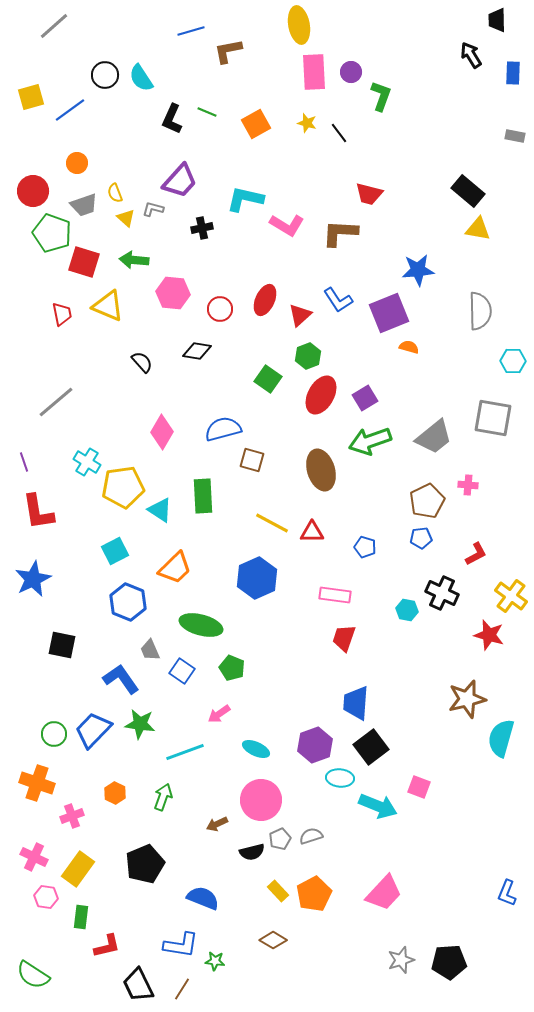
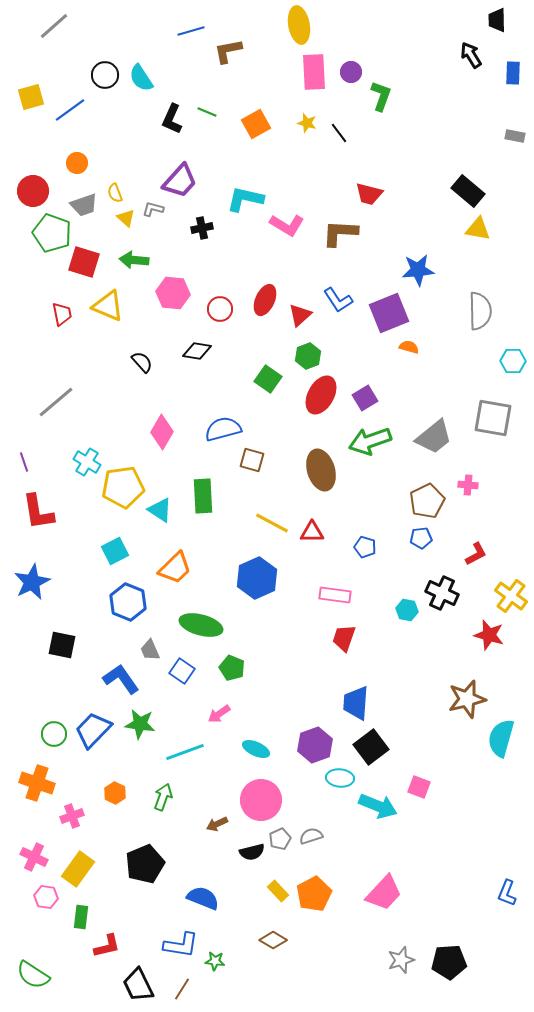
blue star at (33, 579): moved 1 px left, 3 px down
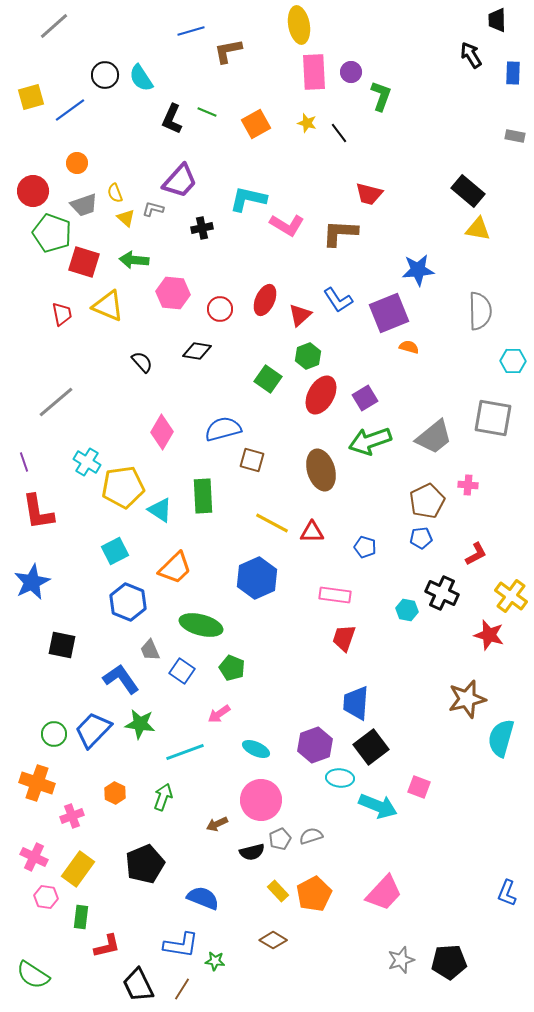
cyan L-shape at (245, 199): moved 3 px right
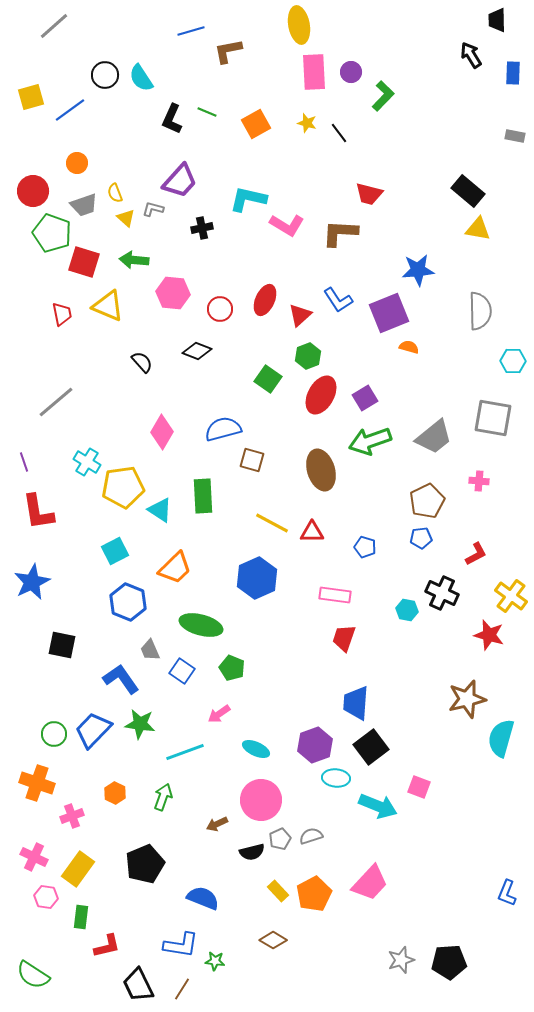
green L-shape at (381, 96): moved 2 px right; rotated 24 degrees clockwise
black diamond at (197, 351): rotated 12 degrees clockwise
pink cross at (468, 485): moved 11 px right, 4 px up
cyan ellipse at (340, 778): moved 4 px left
pink trapezoid at (384, 893): moved 14 px left, 10 px up
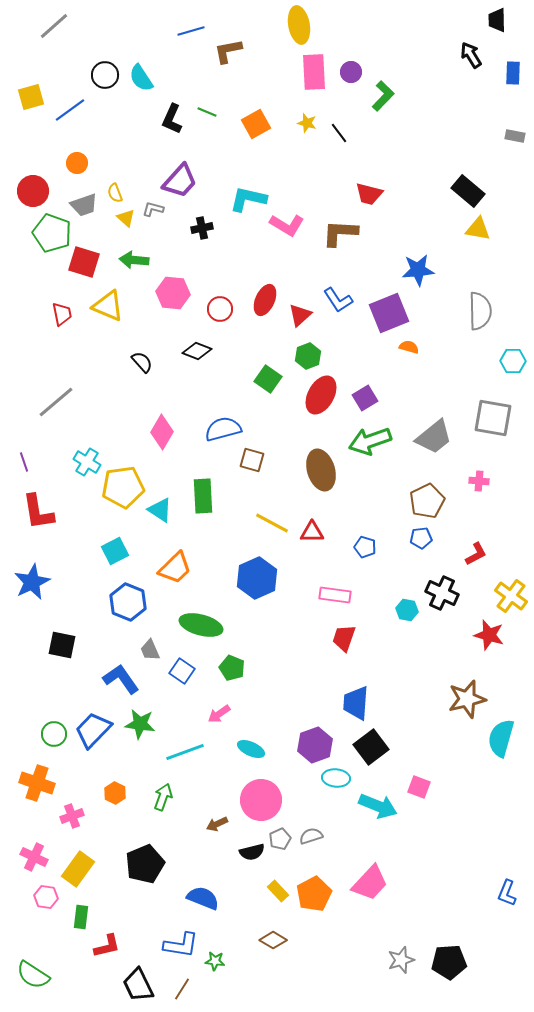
cyan ellipse at (256, 749): moved 5 px left
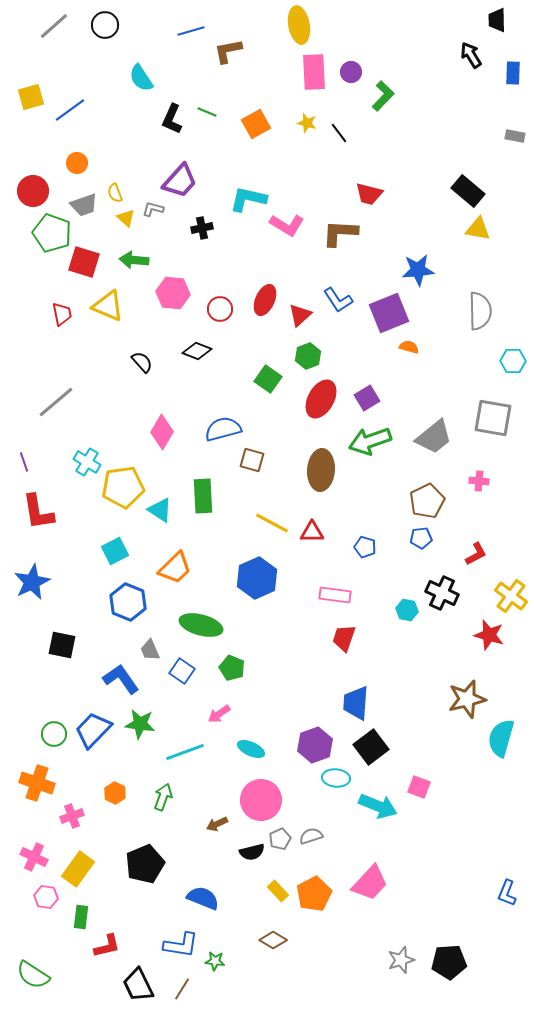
black circle at (105, 75): moved 50 px up
red ellipse at (321, 395): moved 4 px down
purple square at (365, 398): moved 2 px right
brown ellipse at (321, 470): rotated 21 degrees clockwise
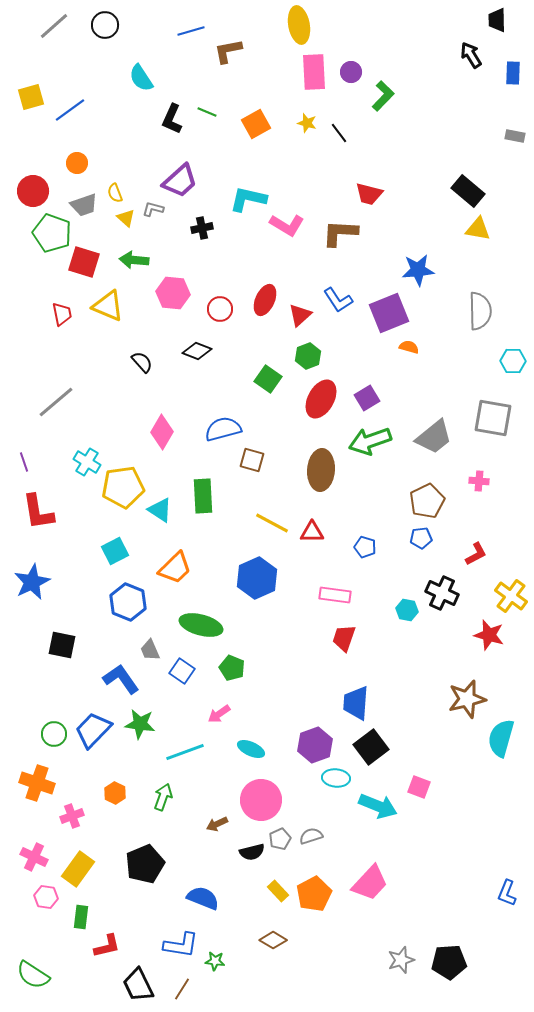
purple trapezoid at (180, 181): rotated 6 degrees clockwise
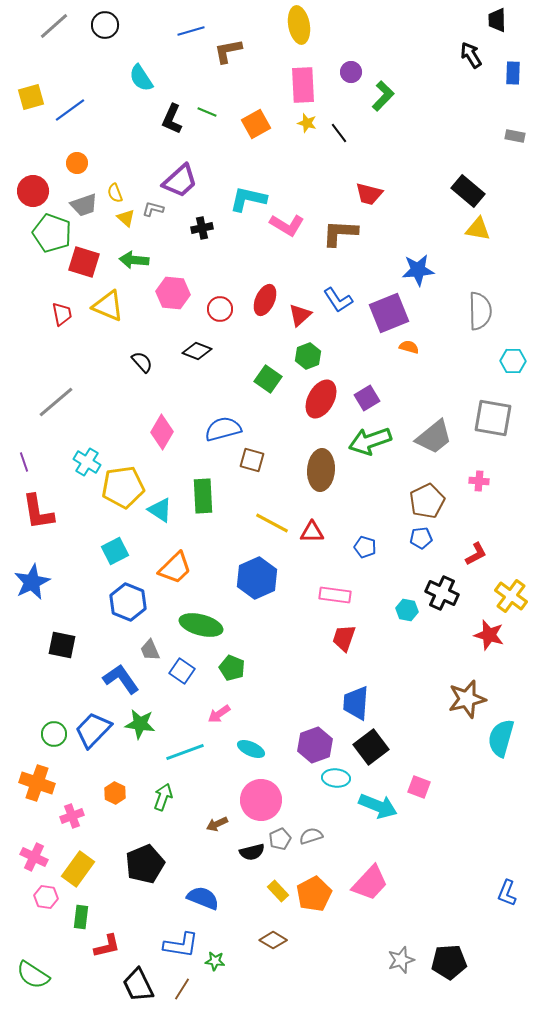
pink rectangle at (314, 72): moved 11 px left, 13 px down
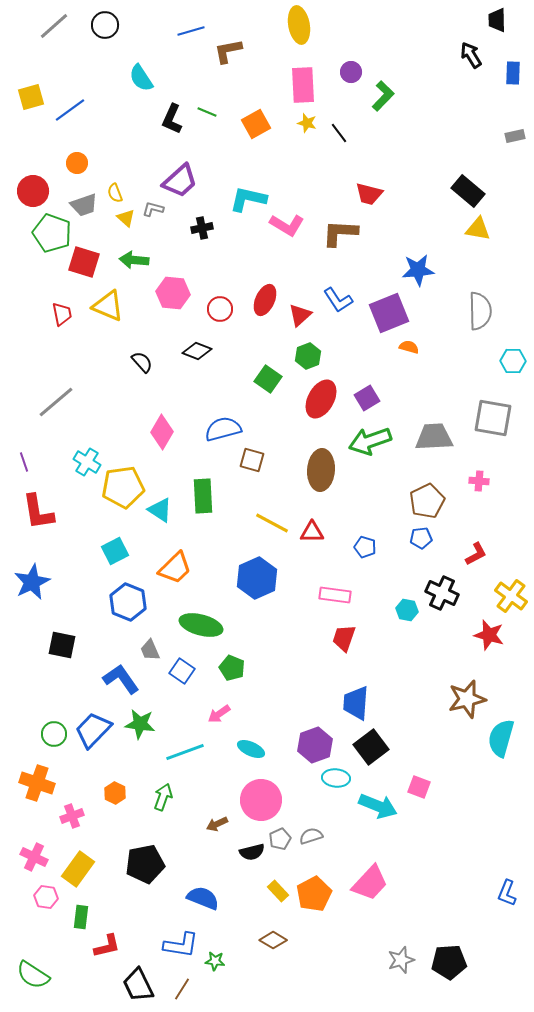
gray rectangle at (515, 136): rotated 24 degrees counterclockwise
gray trapezoid at (434, 437): rotated 144 degrees counterclockwise
black pentagon at (145, 864): rotated 12 degrees clockwise
